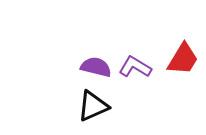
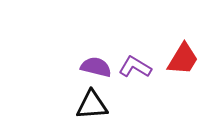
black triangle: moved 1 px left, 1 px up; rotated 20 degrees clockwise
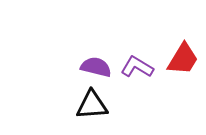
purple L-shape: moved 2 px right
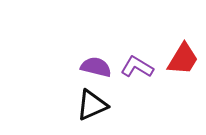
black triangle: rotated 20 degrees counterclockwise
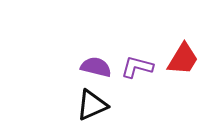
purple L-shape: rotated 16 degrees counterclockwise
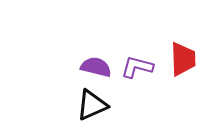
red trapezoid: rotated 33 degrees counterclockwise
